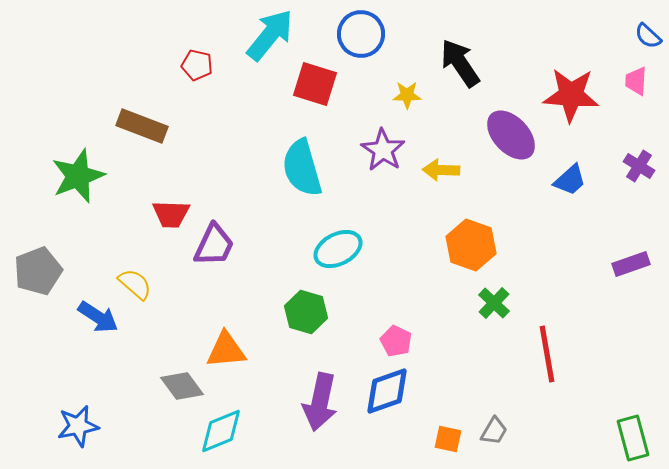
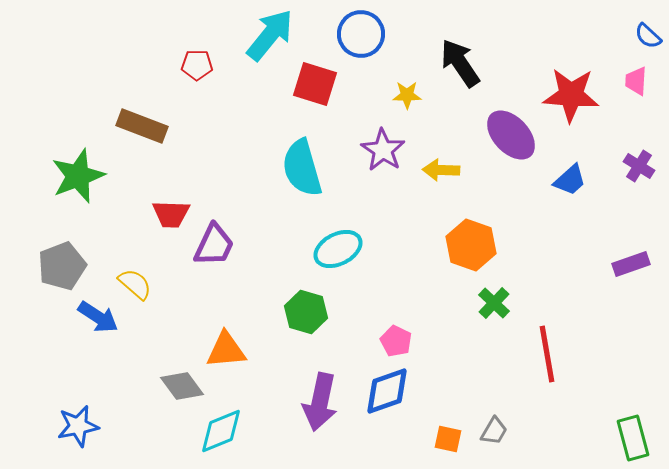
red pentagon: rotated 12 degrees counterclockwise
gray pentagon: moved 24 px right, 5 px up
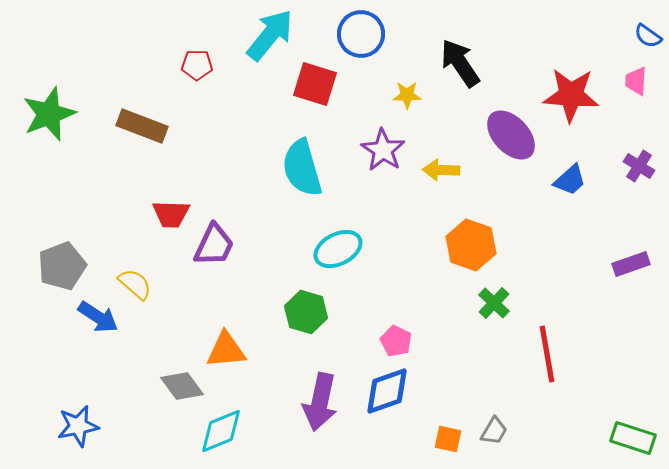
blue semicircle: rotated 8 degrees counterclockwise
green star: moved 29 px left, 62 px up
green rectangle: rotated 57 degrees counterclockwise
